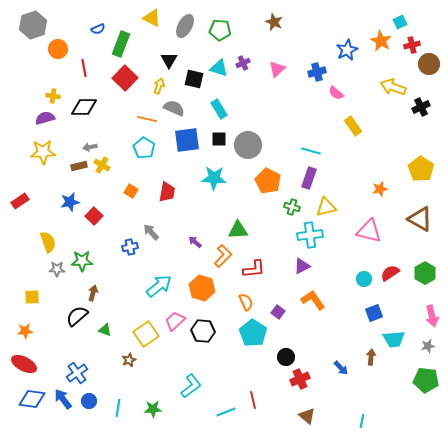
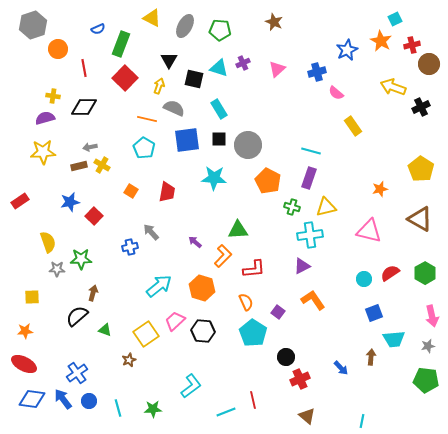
cyan square at (400, 22): moved 5 px left, 3 px up
green star at (82, 261): moved 1 px left, 2 px up
cyan line at (118, 408): rotated 24 degrees counterclockwise
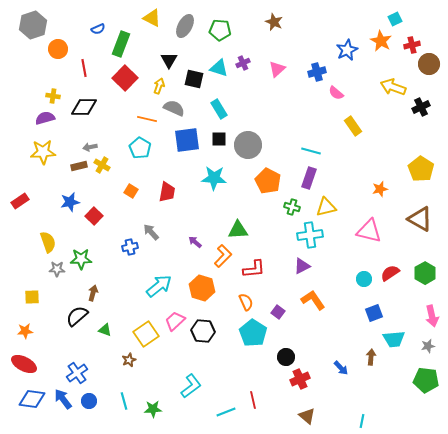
cyan pentagon at (144, 148): moved 4 px left
cyan line at (118, 408): moved 6 px right, 7 px up
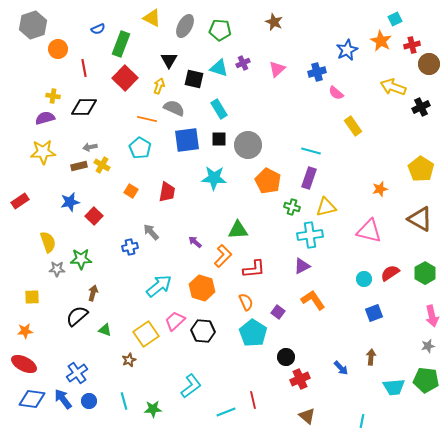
cyan trapezoid at (394, 339): moved 48 px down
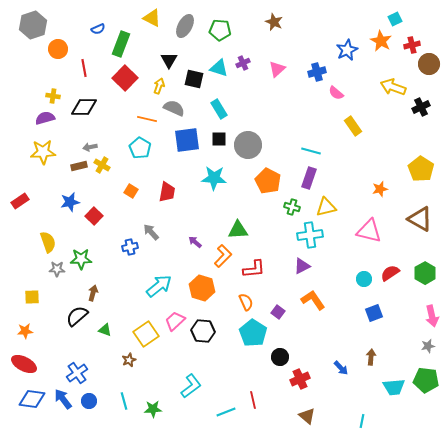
black circle at (286, 357): moved 6 px left
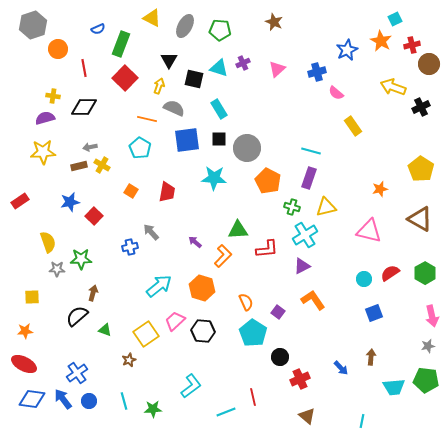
gray circle at (248, 145): moved 1 px left, 3 px down
cyan cross at (310, 235): moved 5 px left; rotated 25 degrees counterclockwise
red L-shape at (254, 269): moved 13 px right, 20 px up
red line at (253, 400): moved 3 px up
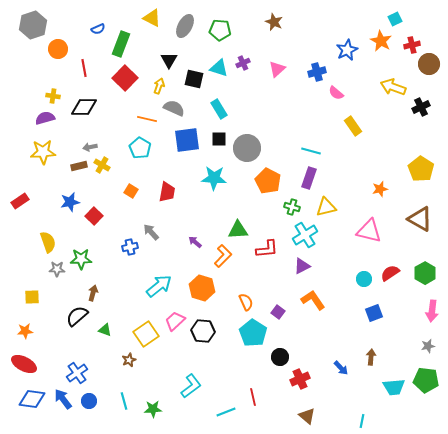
pink arrow at (432, 316): moved 5 px up; rotated 20 degrees clockwise
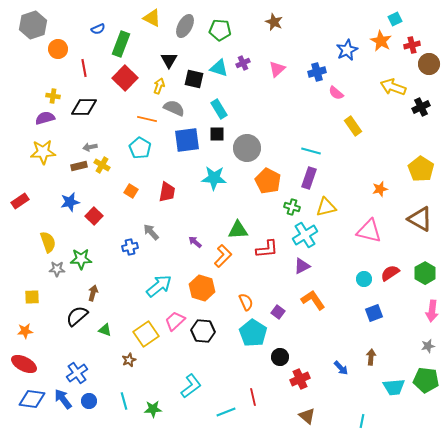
black square at (219, 139): moved 2 px left, 5 px up
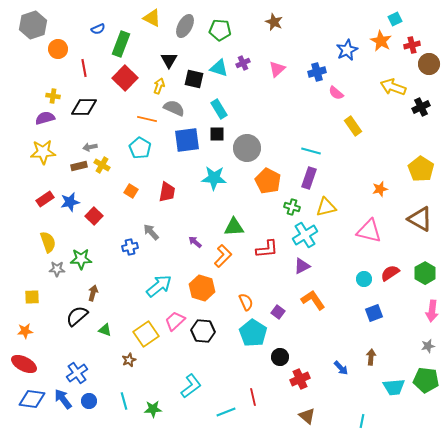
red rectangle at (20, 201): moved 25 px right, 2 px up
green triangle at (238, 230): moved 4 px left, 3 px up
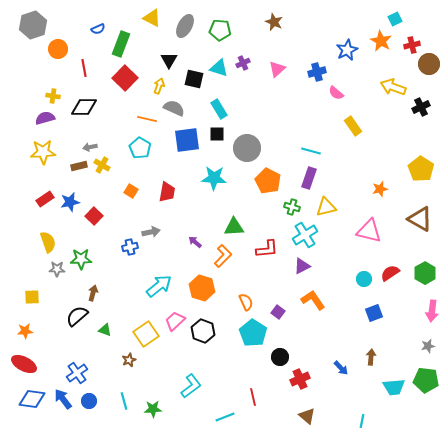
gray arrow at (151, 232): rotated 120 degrees clockwise
black hexagon at (203, 331): rotated 15 degrees clockwise
cyan line at (226, 412): moved 1 px left, 5 px down
